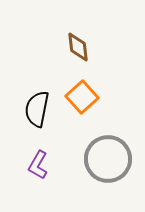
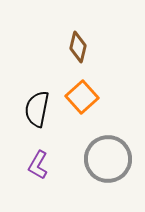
brown diamond: rotated 20 degrees clockwise
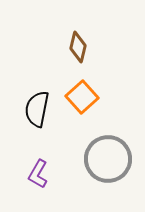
purple L-shape: moved 9 px down
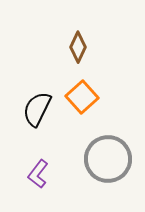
brown diamond: rotated 12 degrees clockwise
black semicircle: rotated 15 degrees clockwise
purple L-shape: rotated 8 degrees clockwise
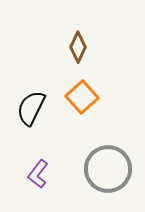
black semicircle: moved 6 px left, 1 px up
gray circle: moved 10 px down
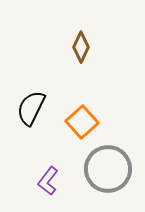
brown diamond: moved 3 px right
orange square: moved 25 px down
purple L-shape: moved 10 px right, 7 px down
